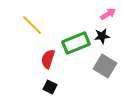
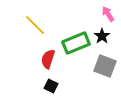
pink arrow: rotated 91 degrees counterclockwise
yellow line: moved 3 px right
black star: rotated 28 degrees counterclockwise
gray square: rotated 10 degrees counterclockwise
black square: moved 1 px right, 1 px up
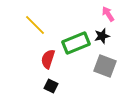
black star: rotated 21 degrees clockwise
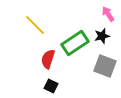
green rectangle: moved 1 px left; rotated 12 degrees counterclockwise
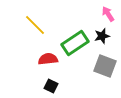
red semicircle: rotated 66 degrees clockwise
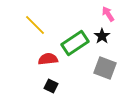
black star: rotated 21 degrees counterclockwise
gray square: moved 2 px down
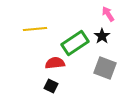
yellow line: moved 4 px down; rotated 50 degrees counterclockwise
red semicircle: moved 7 px right, 4 px down
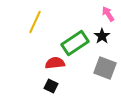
yellow line: moved 7 px up; rotated 60 degrees counterclockwise
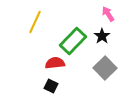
green rectangle: moved 2 px left, 2 px up; rotated 12 degrees counterclockwise
gray square: rotated 25 degrees clockwise
